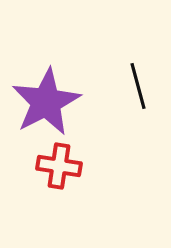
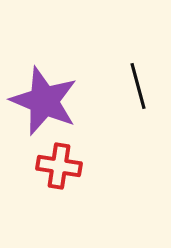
purple star: moved 2 px left, 1 px up; rotated 22 degrees counterclockwise
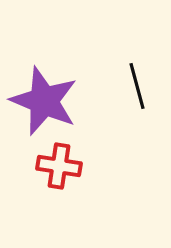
black line: moved 1 px left
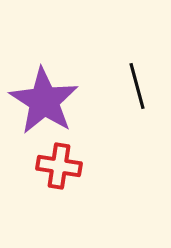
purple star: rotated 10 degrees clockwise
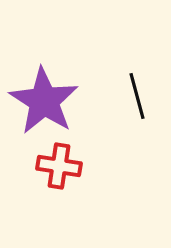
black line: moved 10 px down
